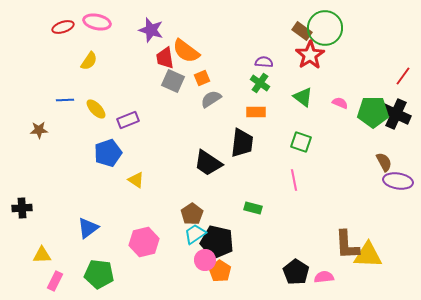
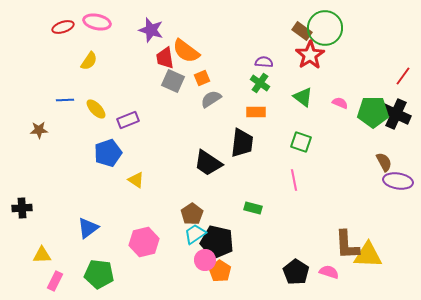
pink semicircle at (324, 277): moved 5 px right, 5 px up; rotated 24 degrees clockwise
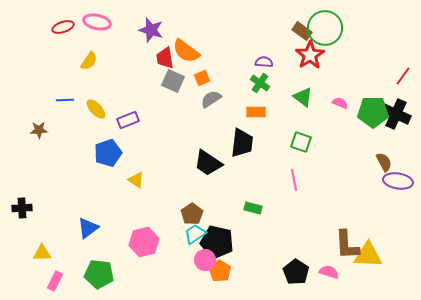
yellow triangle at (42, 255): moved 2 px up
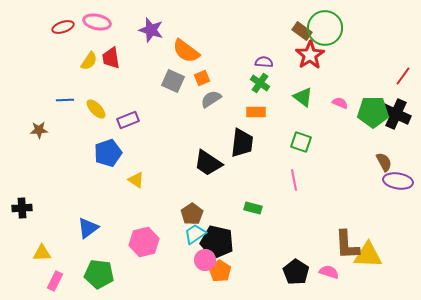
red trapezoid at (165, 58): moved 54 px left
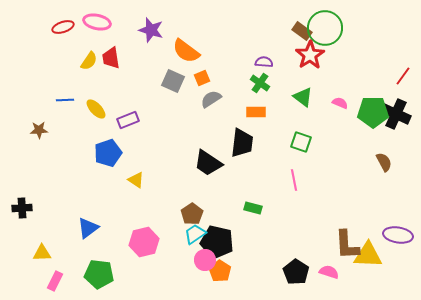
purple ellipse at (398, 181): moved 54 px down
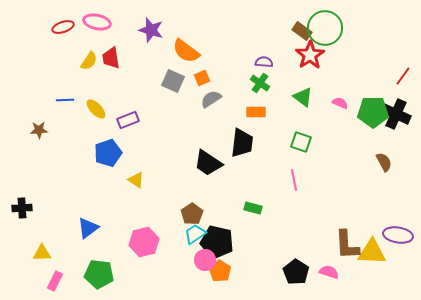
yellow triangle at (368, 255): moved 4 px right, 3 px up
